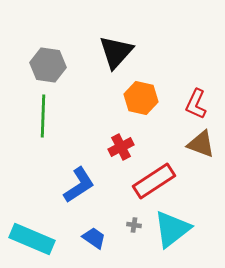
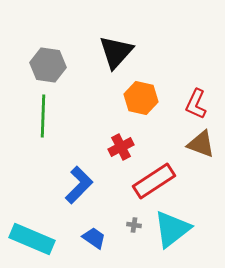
blue L-shape: rotated 12 degrees counterclockwise
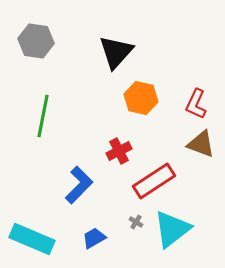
gray hexagon: moved 12 px left, 24 px up
green line: rotated 9 degrees clockwise
red cross: moved 2 px left, 4 px down
gray cross: moved 2 px right, 3 px up; rotated 24 degrees clockwise
blue trapezoid: rotated 65 degrees counterclockwise
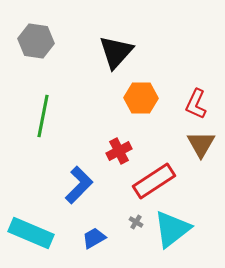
orange hexagon: rotated 12 degrees counterclockwise
brown triangle: rotated 40 degrees clockwise
cyan rectangle: moved 1 px left, 6 px up
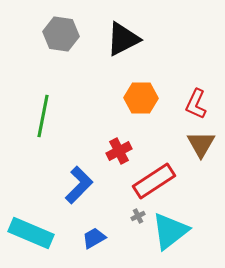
gray hexagon: moved 25 px right, 7 px up
black triangle: moved 7 px right, 13 px up; rotated 21 degrees clockwise
gray cross: moved 2 px right, 6 px up; rotated 32 degrees clockwise
cyan triangle: moved 2 px left, 2 px down
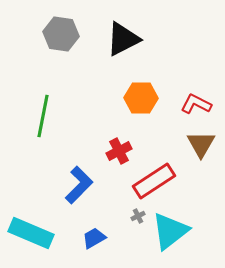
red L-shape: rotated 92 degrees clockwise
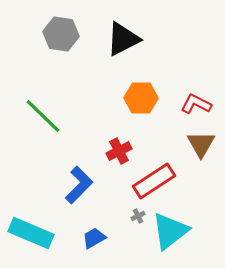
green line: rotated 57 degrees counterclockwise
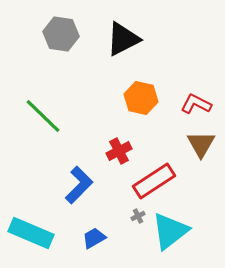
orange hexagon: rotated 12 degrees clockwise
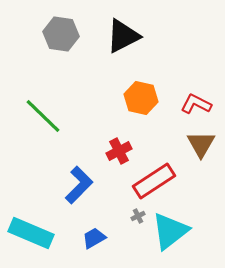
black triangle: moved 3 px up
